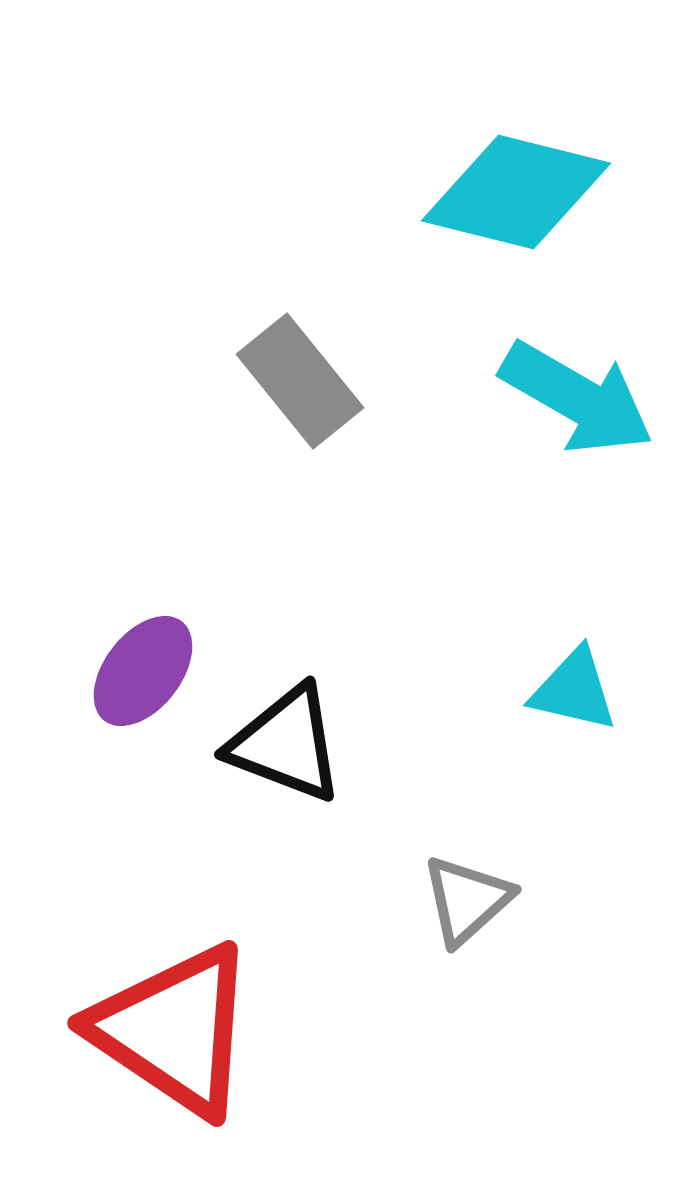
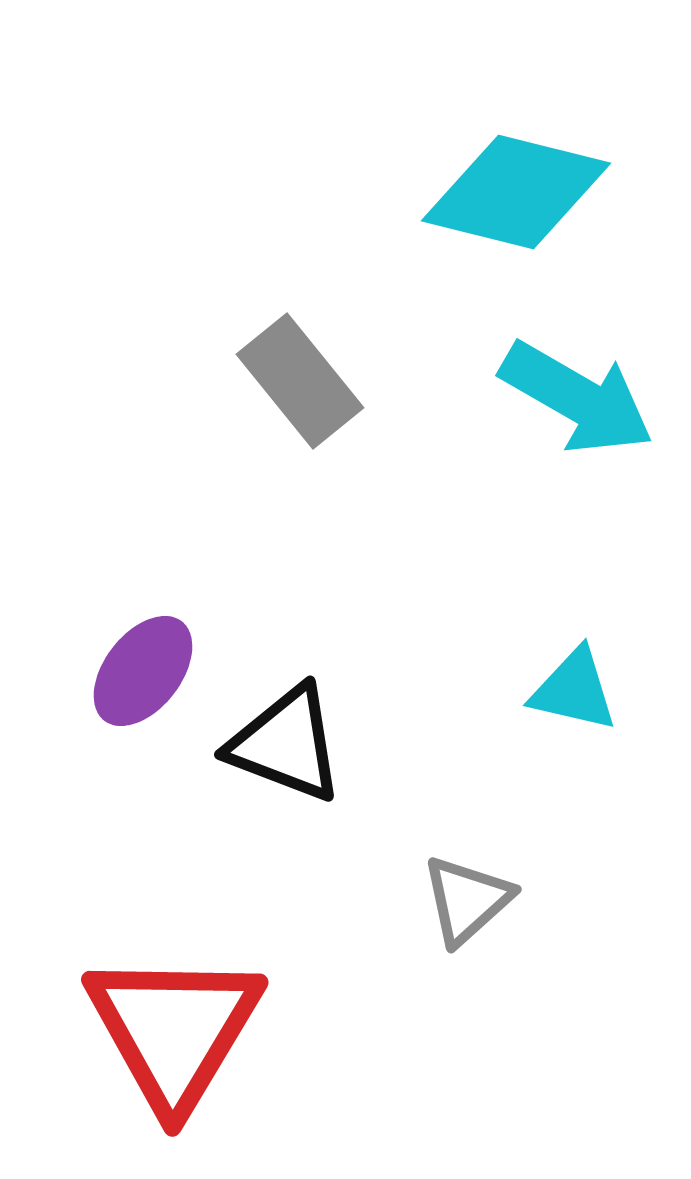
red triangle: rotated 27 degrees clockwise
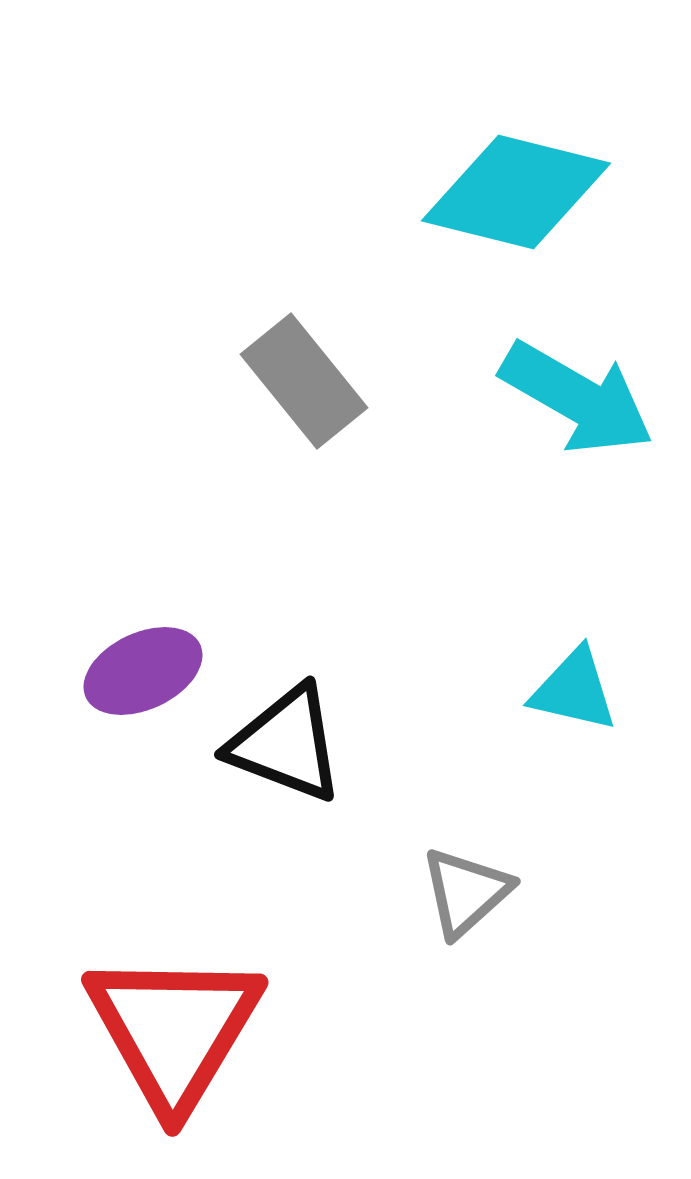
gray rectangle: moved 4 px right
purple ellipse: rotated 27 degrees clockwise
gray triangle: moved 1 px left, 8 px up
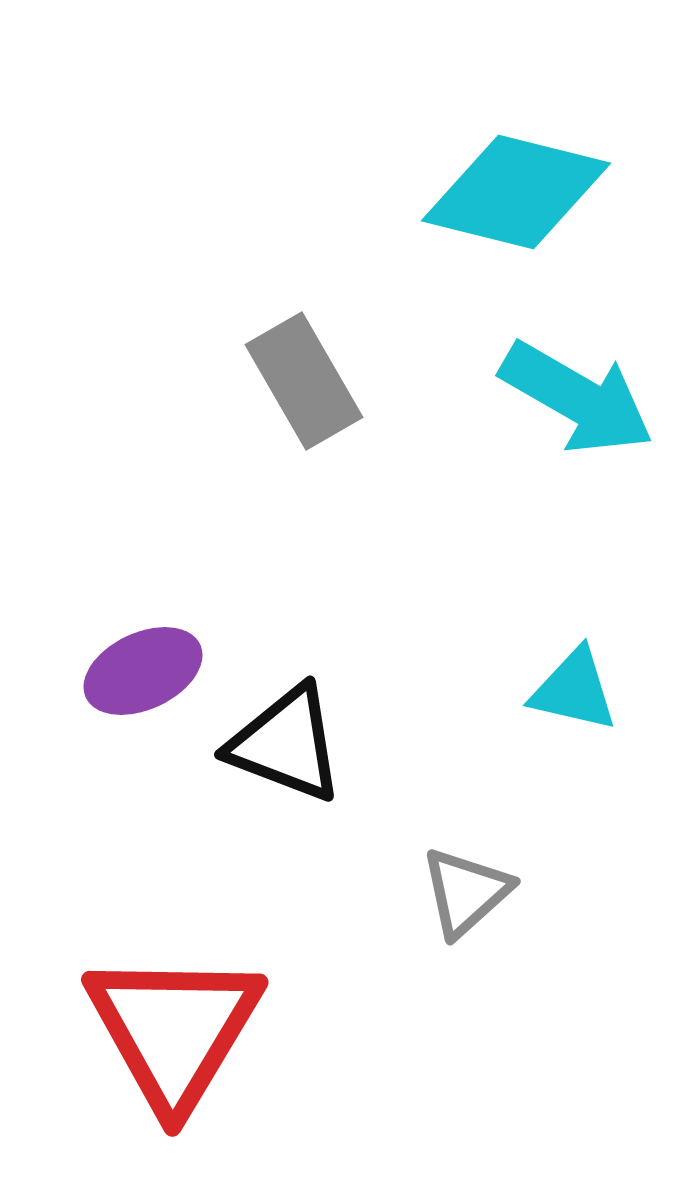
gray rectangle: rotated 9 degrees clockwise
